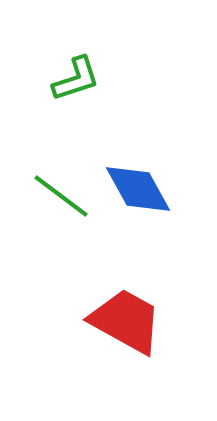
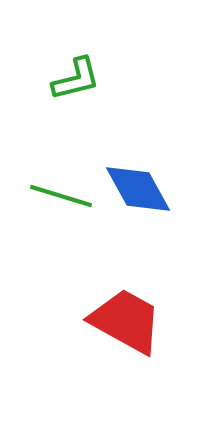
green L-shape: rotated 4 degrees clockwise
green line: rotated 20 degrees counterclockwise
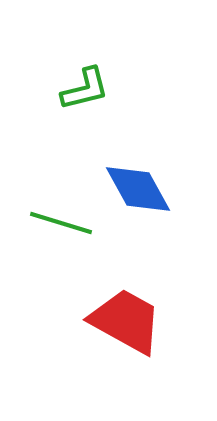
green L-shape: moved 9 px right, 10 px down
green line: moved 27 px down
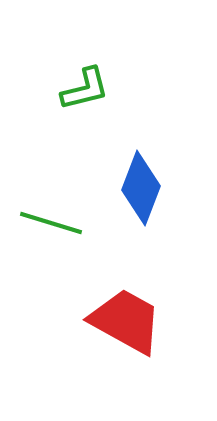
blue diamond: moved 3 px right, 1 px up; rotated 50 degrees clockwise
green line: moved 10 px left
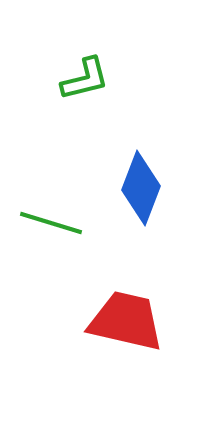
green L-shape: moved 10 px up
red trapezoid: rotated 16 degrees counterclockwise
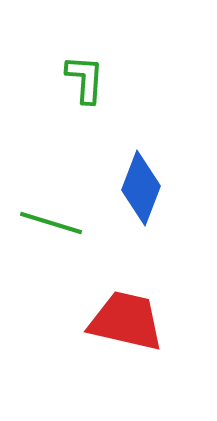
green L-shape: rotated 72 degrees counterclockwise
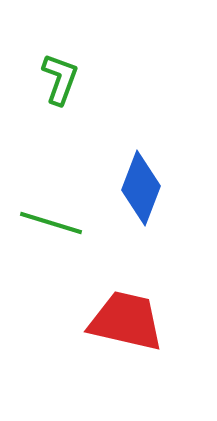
green L-shape: moved 25 px left; rotated 16 degrees clockwise
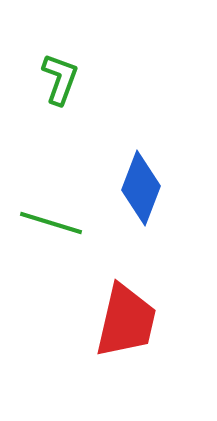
red trapezoid: rotated 90 degrees clockwise
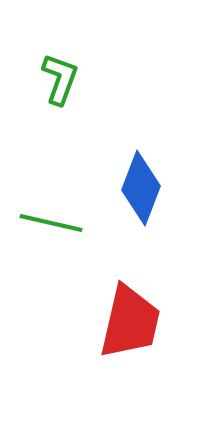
green line: rotated 4 degrees counterclockwise
red trapezoid: moved 4 px right, 1 px down
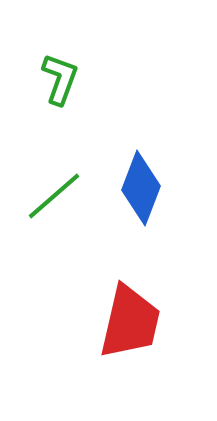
green line: moved 3 px right, 27 px up; rotated 54 degrees counterclockwise
